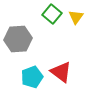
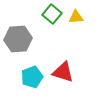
yellow triangle: rotated 49 degrees clockwise
red triangle: moved 2 px right; rotated 20 degrees counterclockwise
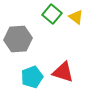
yellow triangle: rotated 42 degrees clockwise
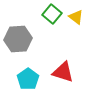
cyan pentagon: moved 4 px left, 2 px down; rotated 15 degrees counterclockwise
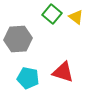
cyan pentagon: moved 1 px up; rotated 25 degrees counterclockwise
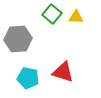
yellow triangle: rotated 35 degrees counterclockwise
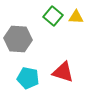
green square: moved 1 px right, 2 px down
gray hexagon: rotated 8 degrees clockwise
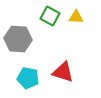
green square: moved 3 px left; rotated 12 degrees counterclockwise
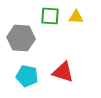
green square: rotated 24 degrees counterclockwise
gray hexagon: moved 3 px right, 1 px up
cyan pentagon: moved 1 px left, 2 px up
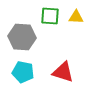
gray hexagon: moved 1 px right, 1 px up
cyan pentagon: moved 4 px left, 4 px up
